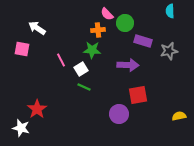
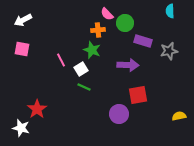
white arrow: moved 14 px left, 8 px up; rotated 60 degrees counterclockwise
green star: rotated 18 degrees clockwise
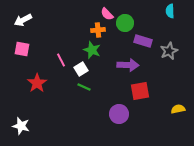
gray star: rotated 12 degrees counterclockwise
red square: moved 2 px right, 4 px up
red star: moved 26 px up
yellow semicircle: moved 1 px left, 7 px up
white star: moved 2 px up
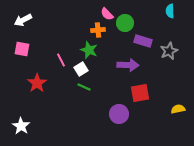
green star: moved 3 px left
red square: moved 2 px down
white star: rotated 18 degrees clockwise
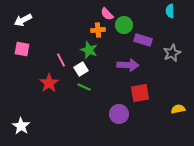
green circle: moved 1 px left, 2 px down
purple rectangle: moved 1 px up
gray star: moved 3 px right, 2 px down
red star: moved 12 px right
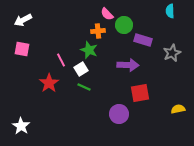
orange cross: moved 1 px down
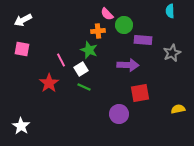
purple rectangle: rotated 12 degrees counterclockwise
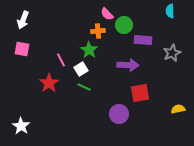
white arrow: rotated 42 degrees counterclockwise
green star: rotated 12 degrees clockwise
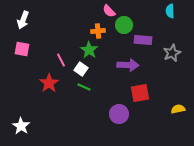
pink semicircle: moved 2 px right, 3 px up
white square: rotated 24 degrees counterclockwise
